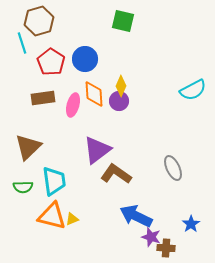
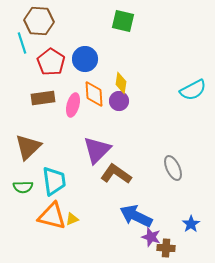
brown hexagon: rotated 20 degrees clockwise
yellow diamond: moved 3 px up; rotated 15 degrees counterclockwise
purple triangle: rotated 8 degrees counterclockwise
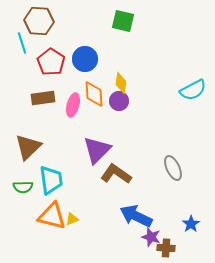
cyan trapezoid: moved 3 px left, 1 px up
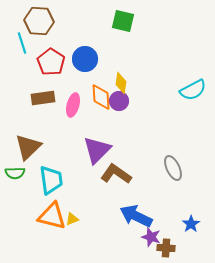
orange diamond: moved 7 px right, 3 px down
green semicircle: moved 8 px left, 14 px up
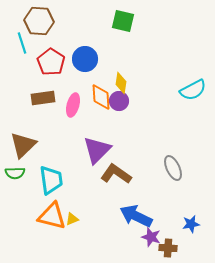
brown triangle: moved 5 px left, 2 px up
blue star: rotated 24 degrees clockwise
brown cross: moved 2 px right
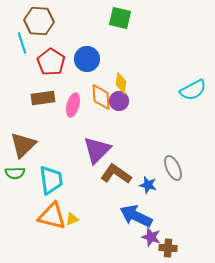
green square: moved 3 px left, 3 px up
blue circle: moved 2 px right
blue star: moved 43 px left, 39 px up; rotated 24 degrees clockwise
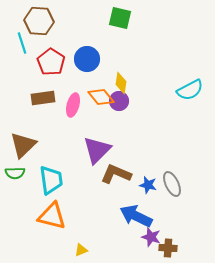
cyan semicircle: moved 3 px left
orange diamond: rotated 36 degrees counterclockwise
gray ellipse: moved 1 px left, 16 px down
brown L-shape: rotated 12 degrees counterclockwise
yellow triangle: moved 9 px right, 31 px down
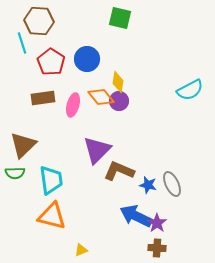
yellow diamond: moved 3 px left, 1 px up
brown L-shape: moved 3 px right, 3 px up
purple star: moved 6 px right, 14 px up; rotated 18 degrees clockwise
brown cross: moved 11 px left
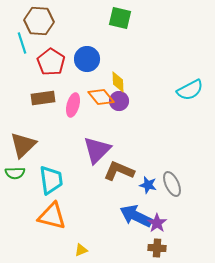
yellow diamond: rotated 10 degrees counterclockwise
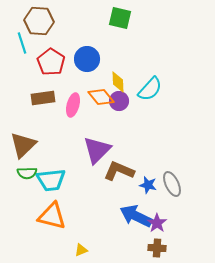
cyan semicircle: moved 40 px left, 1 px up; rotated 20 degrees counterclockwise
green semicircle: moved 12 px right
cyan trapezoid: rotated 92 degrees clockwise
